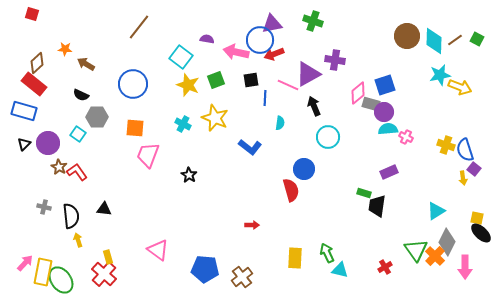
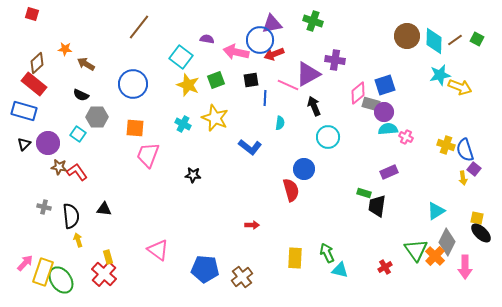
brown star at (59, 167): rotated 21 degrees counterclockwise
black star at (189, 175): moved 4 px right; rotated 28 degrees counterclockwise
yellow rectangle at (43, 272): rotated 8 degrees clockwise
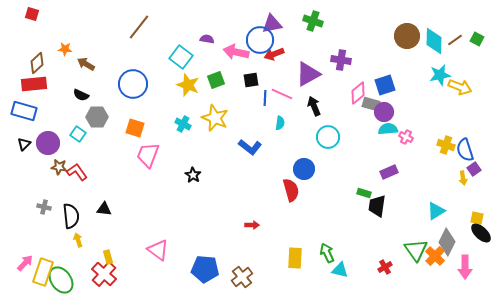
purple cross at (335, 60): moved 6 px right
red rectangle at (34, 84): rotated 45 degrees counterclockwise
pink line at (288, 85): moved 6 px left, 9 px down
orange square at (135, 128): rotated 12 degrees clockwise
purple square at (474, 169): rotated 16 degrees clockwise
black star at (193, 175): rotated 28 degrees clockwise
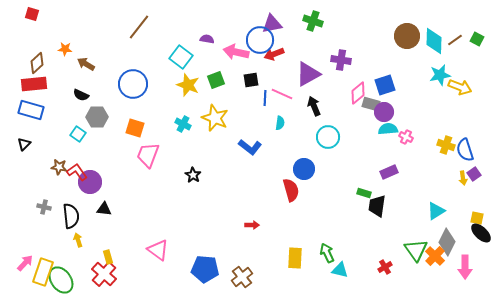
blue rectangle at (24, 111): moved 7 px right, 1 px up
purple circle at (48, 143): moved 42 px right, 39 px down
purple square at (474, 169): moved 5 px down
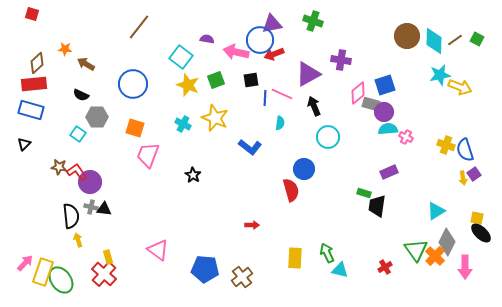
gray cross at (44, 207): moved 47 px right
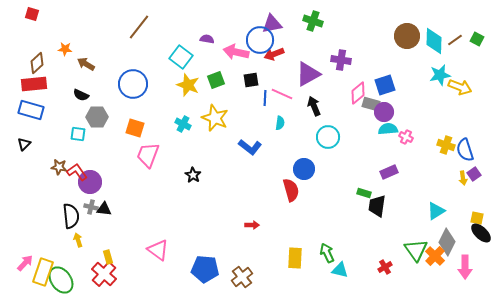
cyan square at (78, 134): rotated 28 degrees counterclockwise
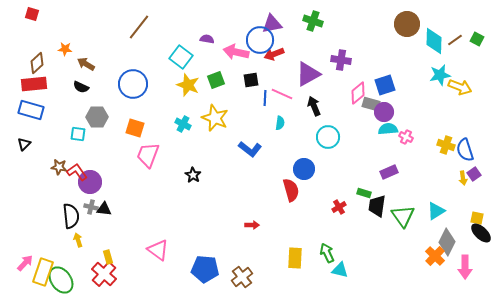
brown circle at (407, 36): moved 12 px up
black semicircle at (81, 95): moved 8 px up
blue L-shape at (250, 147): moved 2 px down
green triangle at (416, 250): moved 13 px left, 34 px up
red cross at (385, 267): moved 46 px left, 60 px up
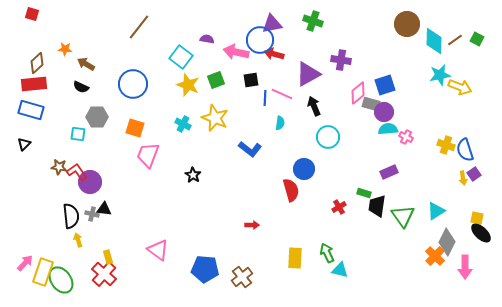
red arrow at (274, 54): rotated 36 degrees clockwise
gray cross at (91, 207): moved 1 px right, 7 px down
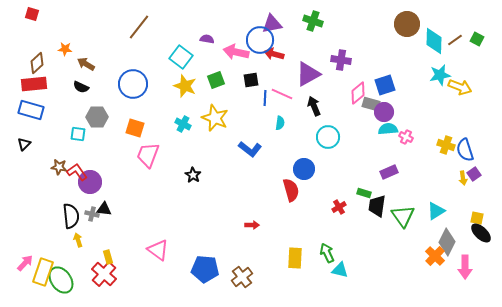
yellow star at (188, 85): moved 3 px left, 1 px down
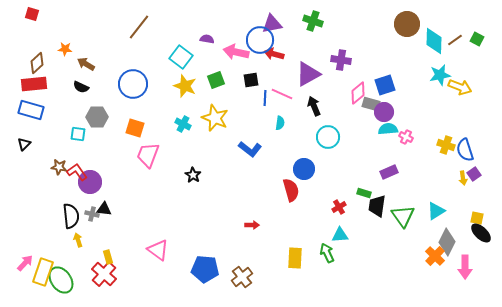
cyan triangle at (340, 270): moved 35 px up; rotated 18 degrees counterclockwise
